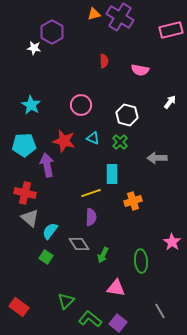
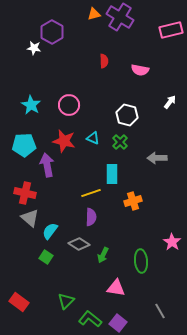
pink circle: moved 12 px left
gray diamond: rotated 25 degrees counterclockwise
red rectangle: moved 5 px up
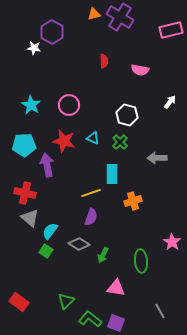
purple semicircle: rotated 18 degrees clockwise
green square: moved 6 px up
purple square: moved 2 px left; rotated 18 degrees counterclockwise
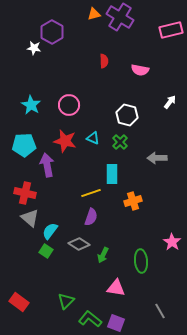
red star: moved 1 px right
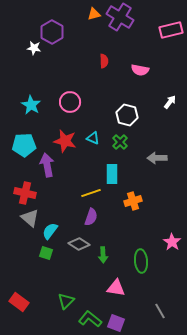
pink circle: moved 1 px right, 3 px up
green square: moved 2 px down; rotated 16 degrees counterclockwise
green arrow: rotated 28 degrees counterclockwise
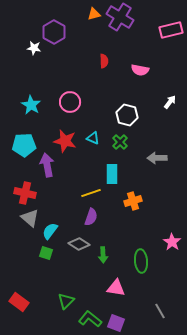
purple hexagon: moved 2 px right
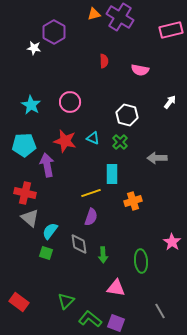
gray diamond: rotated 50 degrees clockwise
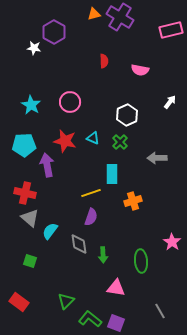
white hexagon: rotated 20 degrees clockwise
green square: moved 16 px left, 8 px down
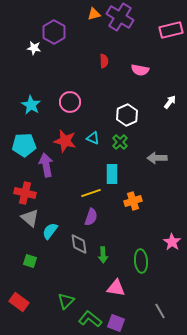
purple arrow: moved 1 px left
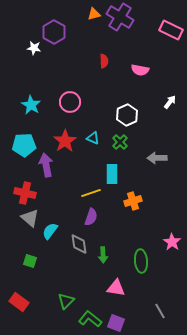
pink rectangle: rotated 40 degrees clockwise
red star: rotated 25 degrees clockwise
